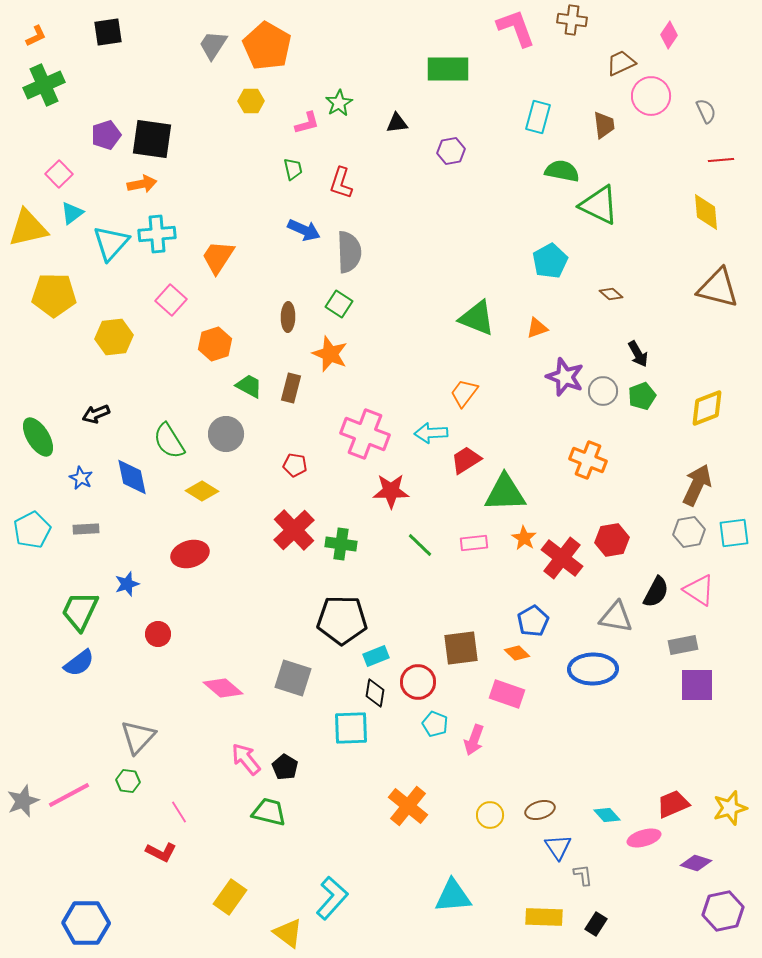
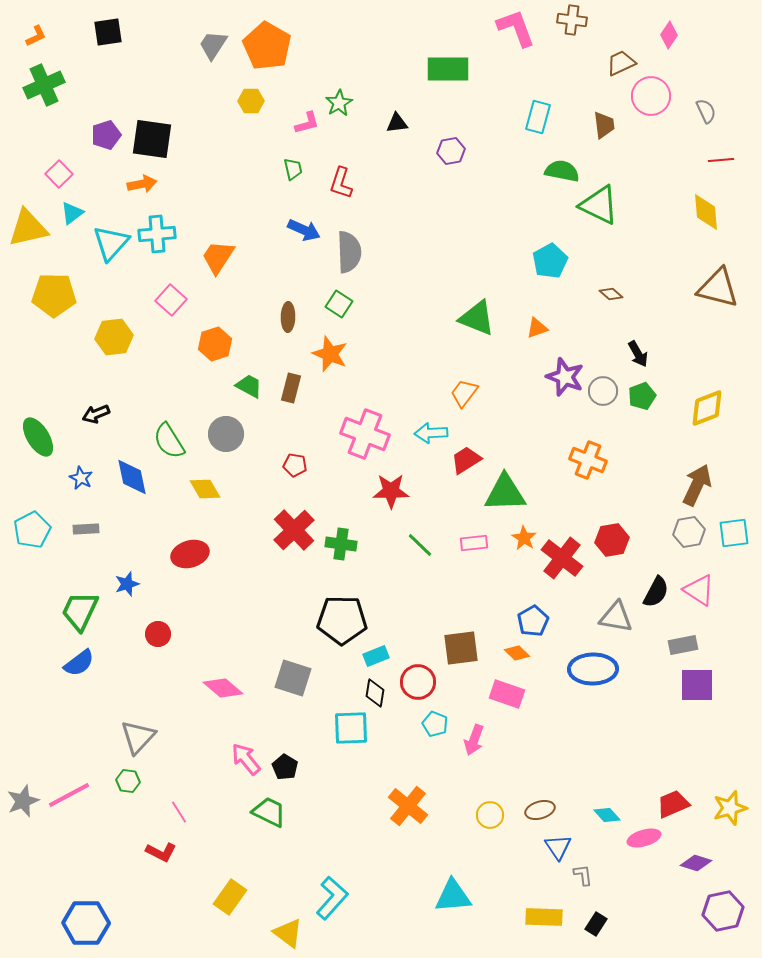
yellow diamond at (202, 491): moved 3 px right, 2 px up; rotated 28 degrees clockwise
green trapezoid at (269, 812): rotated 12 degrees clockwise
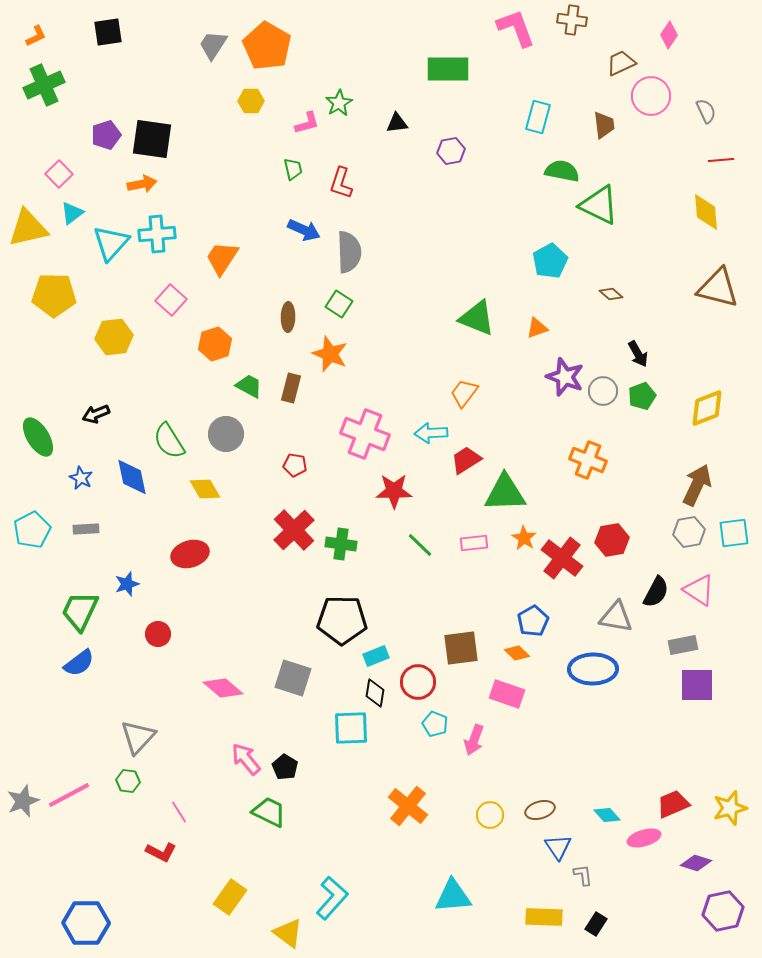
orange trapezoid at (218, 257): moved 4 px right, 1 px down
red star at (391, 491): moved 3 px right
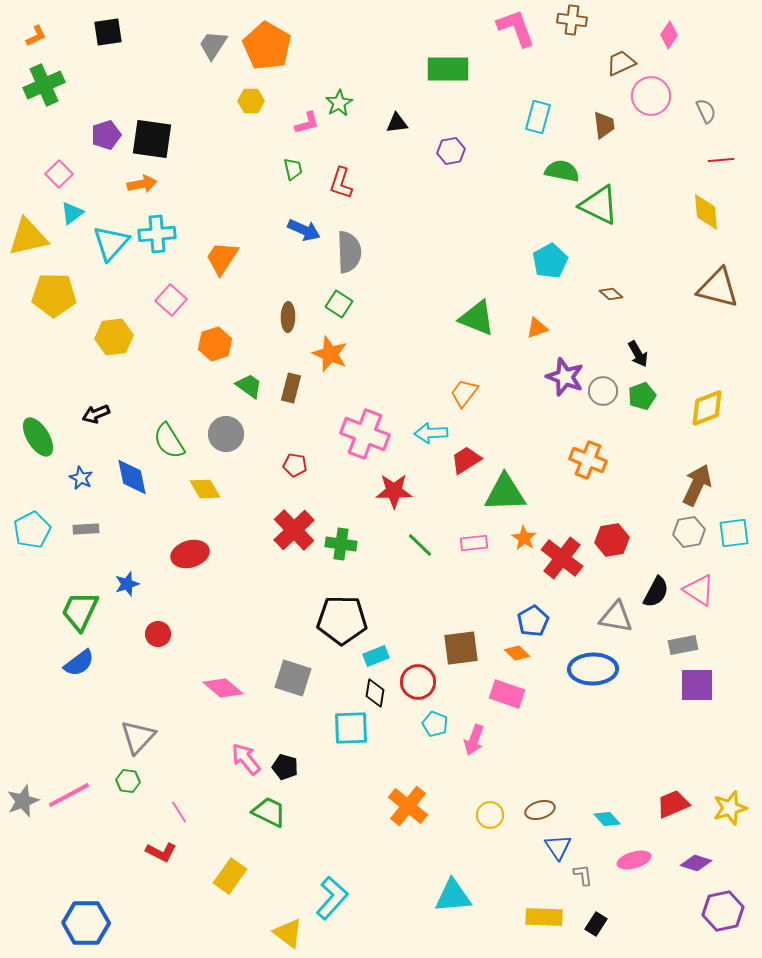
yellow triangle at (28, 228): moved 9 px down
green trapezoid at (249, 386): rotated 8 degrees clockwise
black pentagon at (285, 767): rotated 15 degrees counterclockwise
cyan diamond at (607, 815): moved 4 px down
pink ellipse at (644, 838): moved 10 px left, 22 px down
yellow rectangle at (230, 897): moved 21 px up
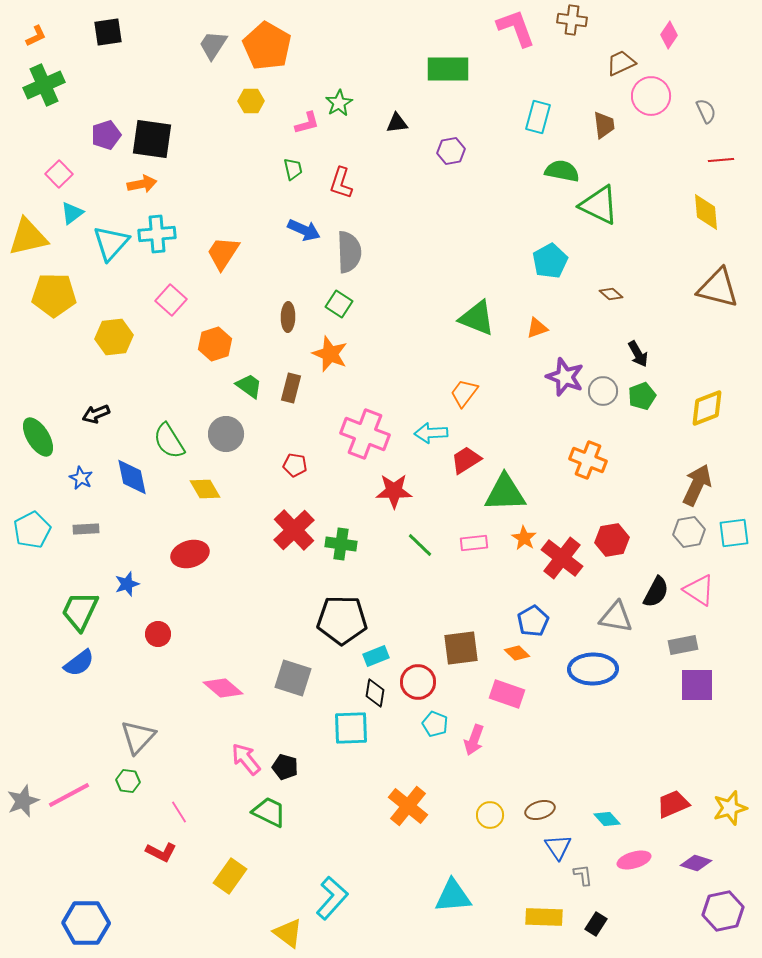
orange trapezoid at (222, 258): moved 1 px right, 5 px up
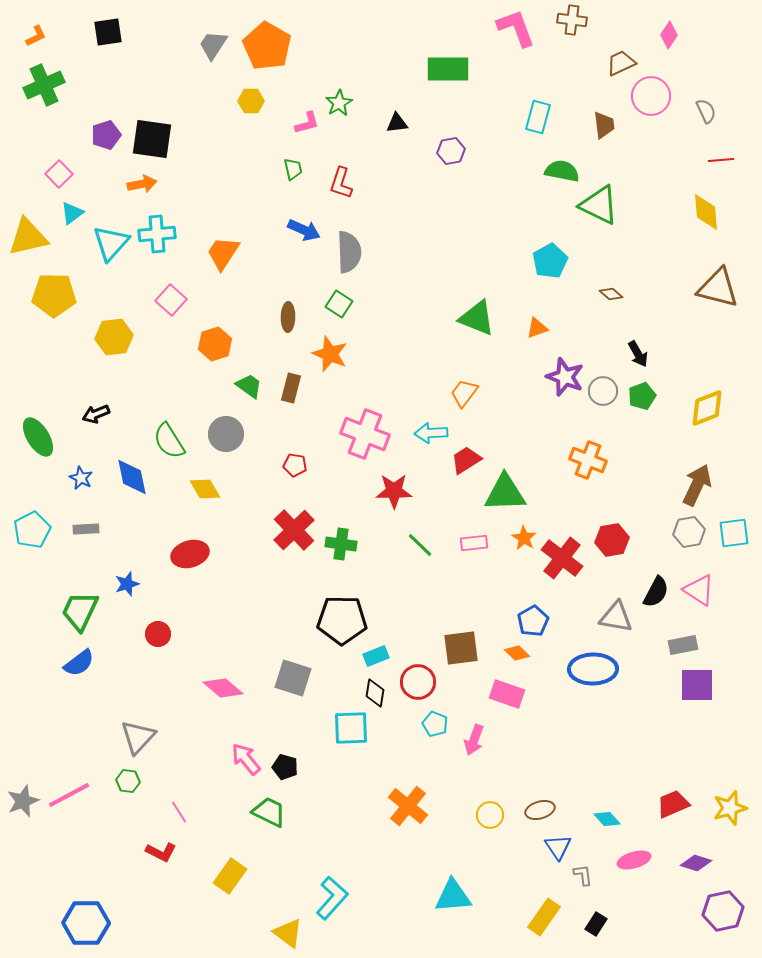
yellow rectangle at (544, 917): rotated 57 degrees counterclockwise
